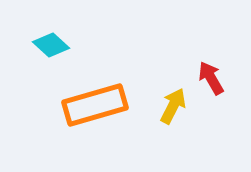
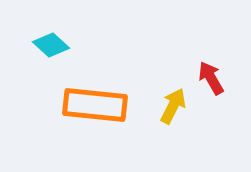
orange rectangle: rotated 22 degrees clockwise
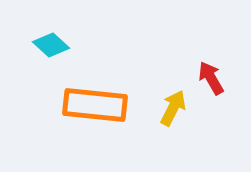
yellow arrow: moved 2 px down
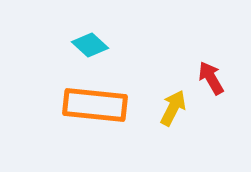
cyan diamond: moved 39 px right
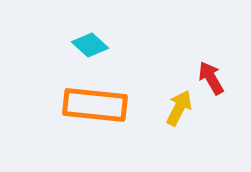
yellow arrow: moved 6 px right
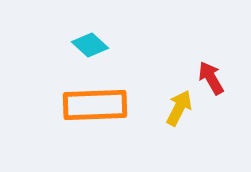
orange rectangle: rotated 8 degrees counterclockwise
